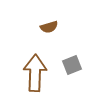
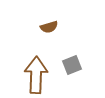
brown arrow: moved 1 px right, 2 px down
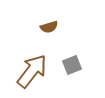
brown arrow: moved 4 px left, 4 px up; rotated 36 degrees clockwise
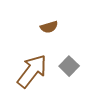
gray square: moved 3 px left, 1 px down; rotated 24 degrees counterclockwise
